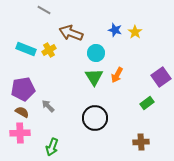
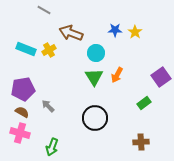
blue star: rotated 16 degrees counterclockwise
green rectangle: moved 3 px left
pink cross: rotated 18 degrees clockwise
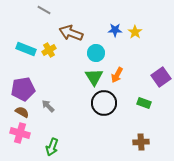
green rectangle: rotated 56 degrees clockwise
black circle: moved 9 px right, 15 px up
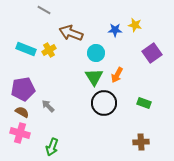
yellow star: moved 7 px up; rotated 24 degrees counterclockwise
purple square: moved 9 px left, 24 px up
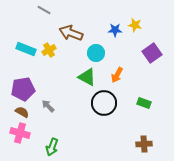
green triangle: moved 7 px left; rotated 30 degrees counterclockwise
brown cross: moved 3 px right, 2 px down
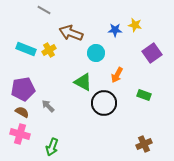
green triangle: moved 4 px left, 5 px down
green rectangle: moved 8 px up
pink cross: moved 1 px down
brown cross: rotated 21 degrees counterclockwise
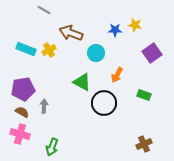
green triangle: moved 1 px left
gray arrow: moved 4 px left; rotated 48 degrees clockwise
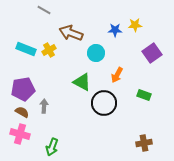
yellow star: rotated 16 degrees counterclockwise
brown cross: moved 1 px up; rotated 14 degrees clockwise
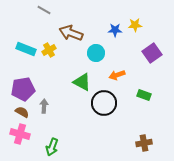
orange arrow: rotated 42 degrees clockwise
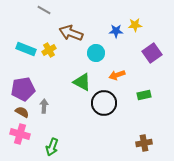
blue star: moved 1 px right, 1 px down
green rectangle: rotated 32 degrees counterclockwise
